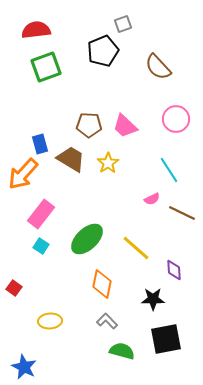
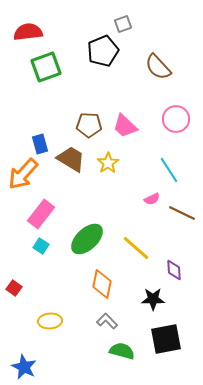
red semicircle: moved 8 px left, 2 px down
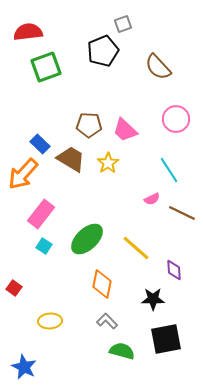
pink trapezoid: moved 4 px down
blue rectangle: rotated 30 degrees counterclockwise
cyan square: moved 3 px right
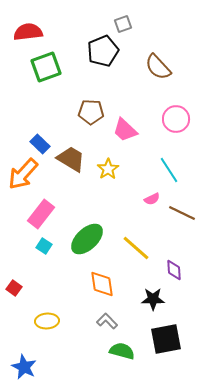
brown pentagon: moved 2 px right, 13 px up
yellow star: moved 6 px down
orange diamond: rotated 20 degrees counterclockwise
yellow ellipse: moved 3 px left
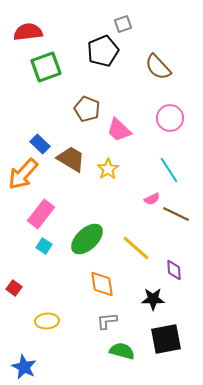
brown pentagon: moved 4 px left, 3 px up; rotated 20 degrees clockwise
pink circle: moved 6 px left, 1 px up
pink trapezoid: moved 6 px left
brown line: moved 6 px left, 1 px down
gray L-shape: rotated 50 degrees counterclockwise
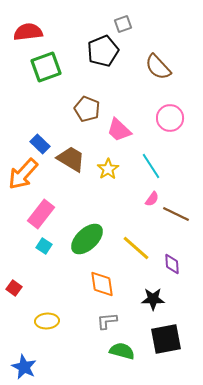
cyan line: moved 18 px left, 4 px up
pink semicircle: rotated 28 degrees counterclockwise
purple diamond: moved 2 px left, 6 px up
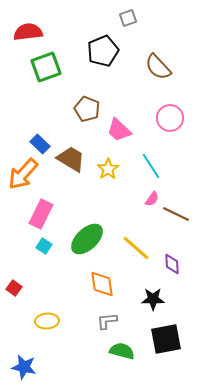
gray square: moved 5 px right, 6 px up
pink rectangle: rotated 12 degrees counterclockwise
blue star: rotated 15 degrees counterclockwise
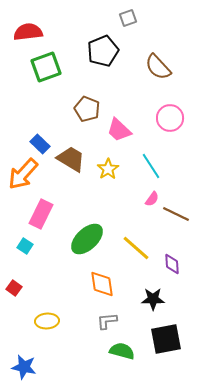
cyan square: moved 19 px left
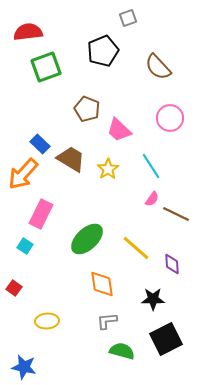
black square: rotated 16 degrees counterclockwise
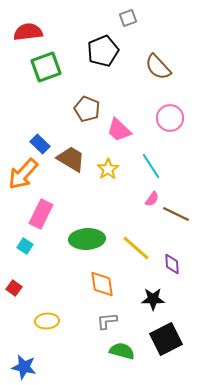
green ellipse: rotated 40 degrees clockwise
